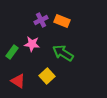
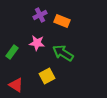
purple cross: moved 1 px left, 5 px up
pink star: moved 5 px right, 1 px up
yellow square: rotated 14 degrees clockwise
red triangle: moved 2 px left, 4 px down
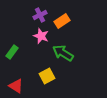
orange rectangle: rotated 56 degrees counterclockwise
pink star: moved 4 px right, 7 px up; rotated 14 degrees clockwise
red triangle: moved 1 px down
